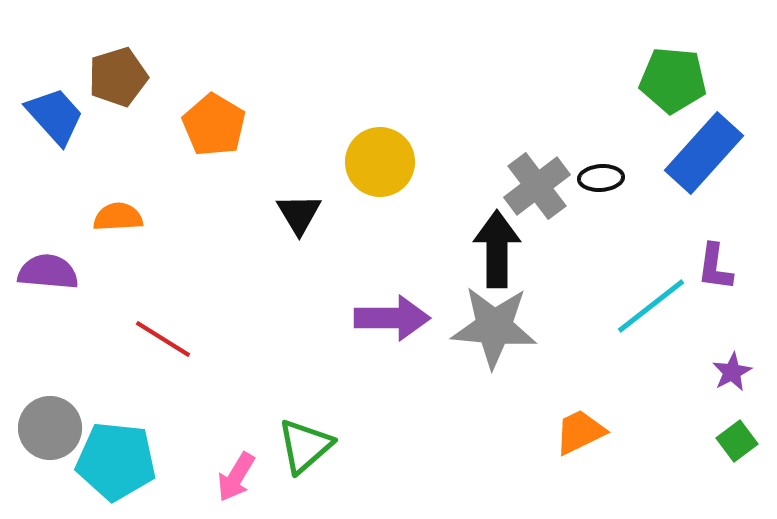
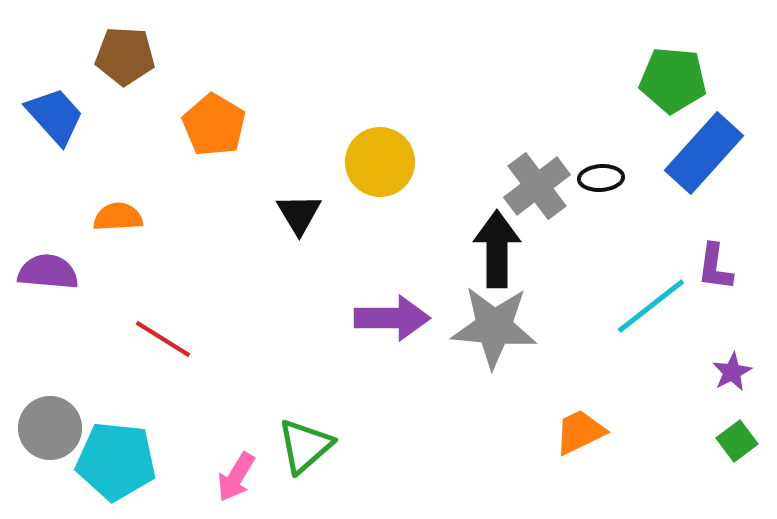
brown pentagon: moved 7 px right, 21 px up; rotated 20 degrees clockwise
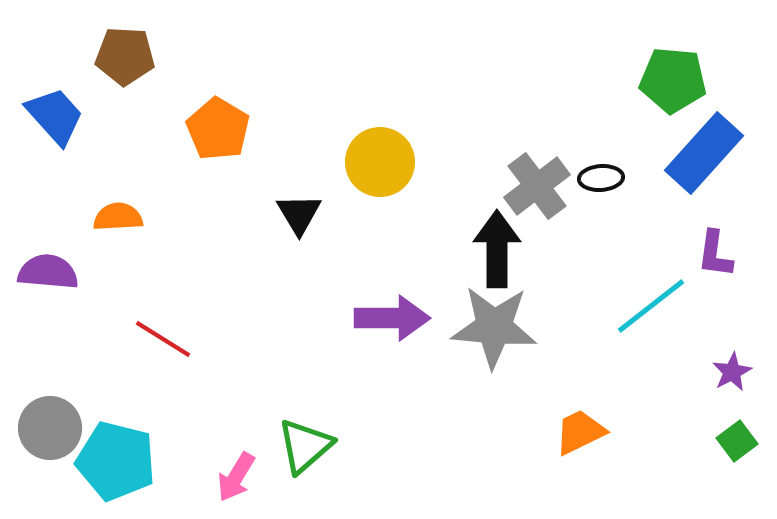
orange pentagon: moved 4 px right, 4 px down
purple L-shape: moved 13 px up
cyan pentagon: rotated 8 degrees clockwise
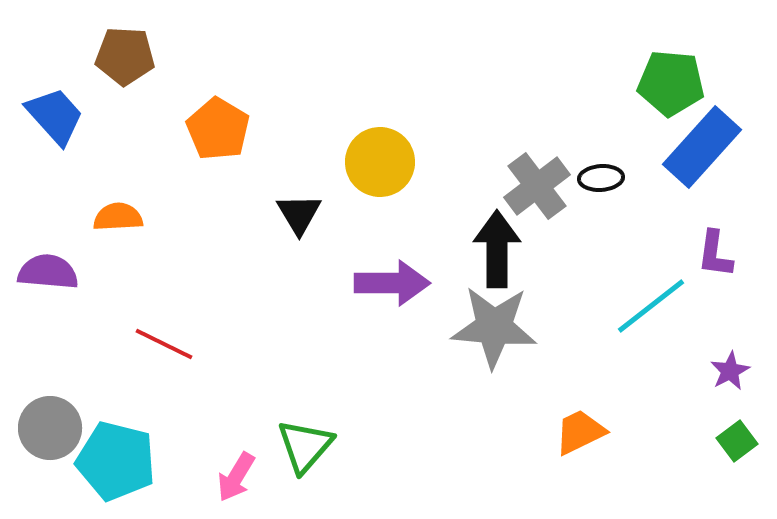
green pentagon: moved 2 px left, 3 px down
blue rectangle: moved 2 px left, 6 px up
purple arrow: moved 35 px up
red line: moved 1 px right, 5 px down; rotated 6 degrees counterclockwise
purple star: moved 2 px left, 1 px up
green triangle: rotated 8 degrees counterclockwise
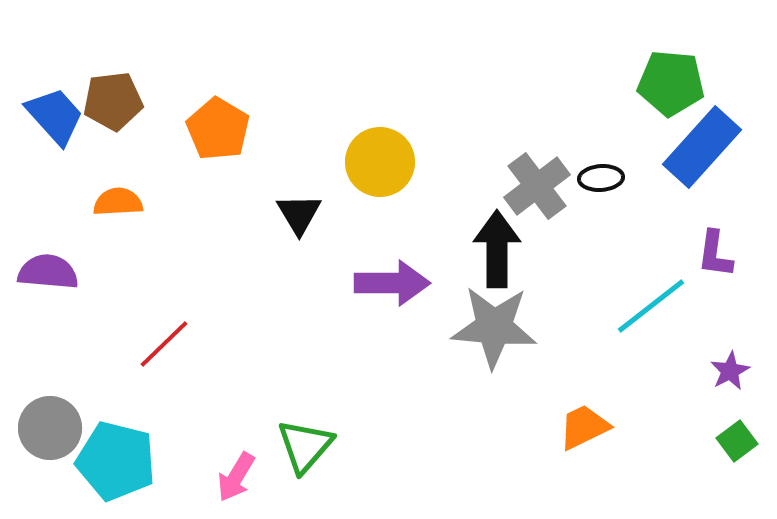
brown pentagon: moved 12 px left, 45 px down; rotated 10 degrees counterclockwise
orange semicircle: moved 15 px up
red line: rotated 70 degrees counterclockwise
orange trapezoid: moved 4 px right, 5 px up
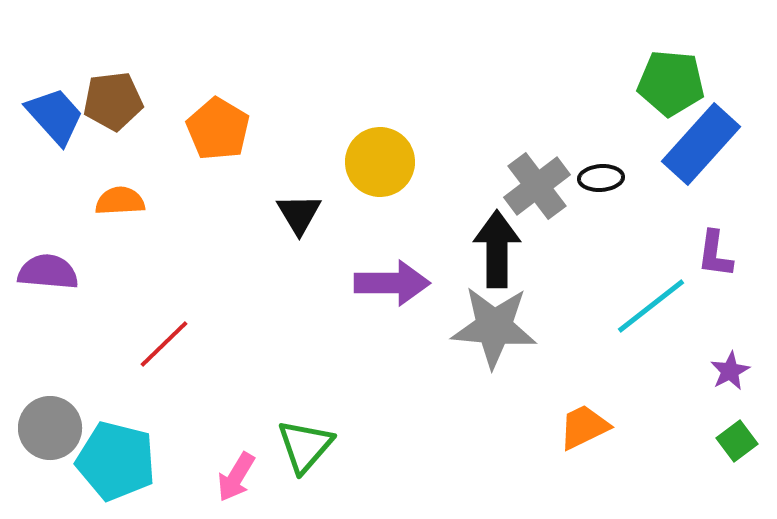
blue rectangle: moved 1 px left, 3 px up
orange semicircle: moved 2 px right, 1 px up
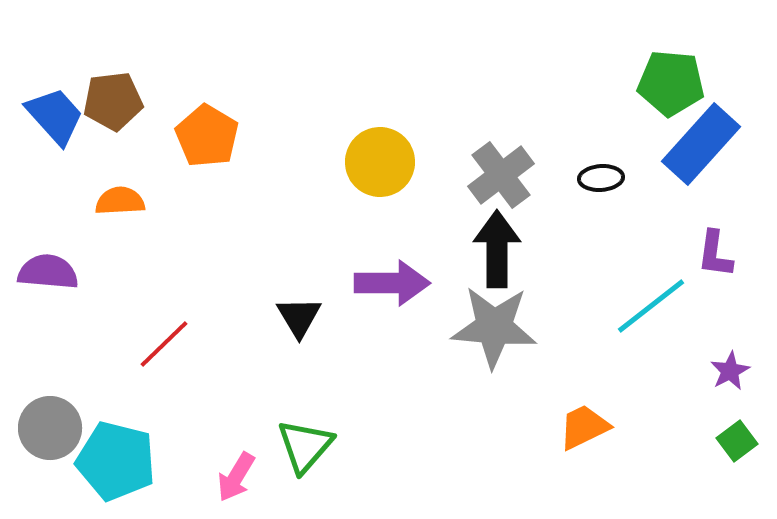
orange pentagon: moved 11 px left, 7 px down
gray cross: moved 36 px left, 11 px up
black triangle: moved 103 px down
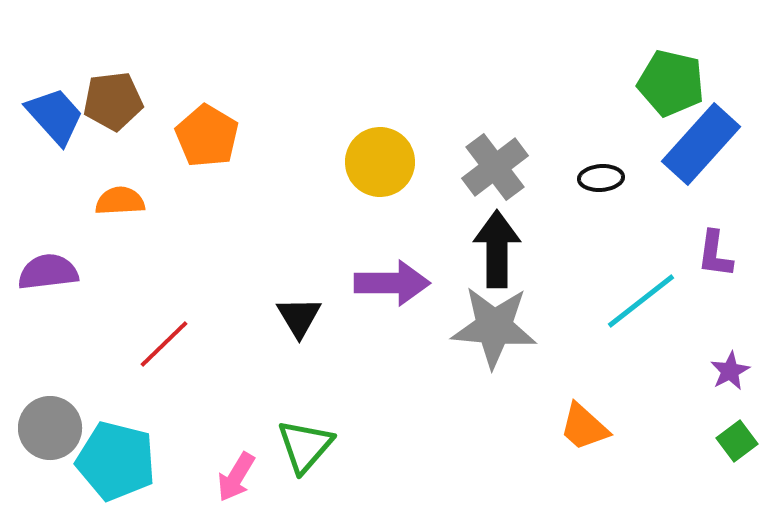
green pentagon: rotated 8 degrees clockwise
gray cross: moved 6 px left, 8 px up
purple semicircle: rotated 12 degrees counterclockwise
cyan line: moved 10 px left, 5 px up
orange trapezoid: rotated 112 degrees counterclockwise
